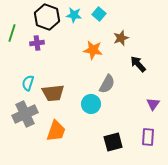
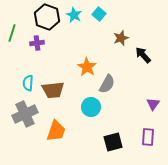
cyan star: rotated 21 degrees clockwise
orange star: moved 6 px left, 17 px down; rotated 24 degrees clockwise
black arrow: moved 5 px right, 9 px up
cyan semicircle: rotated 14 degrees counterclockwise
brown trapezoid: moved 3 px up
cyan circle: moved 3 px down
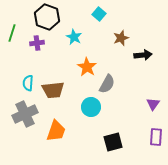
cyan star: moved 22 px down
black arrow: rotated 126 degrees clockwise
purple rectangle: moved 8 px right
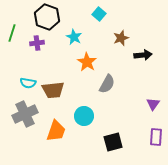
orange star: moved 5 px up
cyan semicircle: rotated 84 degrees counterclockwise
cyan circle: moved 7 px left, 9 px down
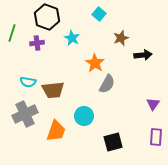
cyan star: moved 2 px left, 1 px down
orange star: moved 8 px right, 1 px down
cyan semicircle: moved 1 px up
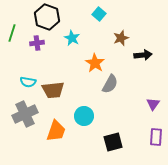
gray semicircle: moved 3 px right
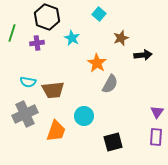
orange star: moved 2 px right
purple triangle: moved 4 px right, 8 px down
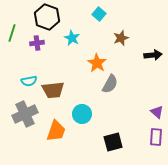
black arrow: moved 10 px right
cyan semicircle: moved 1 px right, 1 px up; rotated 21 degrees counterclockwise
purple triangle: rotated 24 degrees counterclockwise
cyan circle: moved 2 px left, 2 px up
